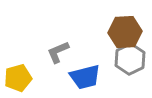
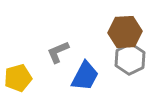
blue trapezoid: moved 1 px up; rotated 48 degrees counterclockwise
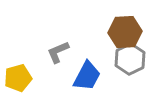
blue trapezoid: moved 2 px right
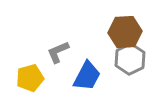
yellow pentagon: moved 12 px right
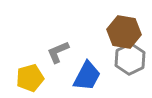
brown hexagon: moved 1 px left; rotated 12 degrees clockwise
